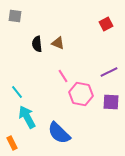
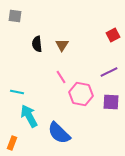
red square: moved 7 px right, 11 px down
brown triangle: moved 4 px right, 2 px down; rotated 40 degrees clockwise
pink line: moved 2 px left, 1 px down
cyan line: rotated 40 degrees counterclockwise
cyan arrow: moved 2 px right, 1 px up
orange rectangle: rotated 48 degrees clockwise
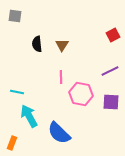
purple line: moved 1 px right, 1 px up
pink line: rotated 32 degrees clockwise
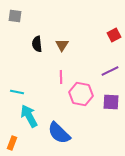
red square: moved 1 px right
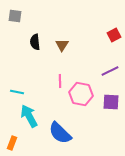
black semicircle: moved 2 px left, 2 px up
pink line: moved 1 px left, 4 px down
blue semicircle: moved 1 px right
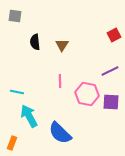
pink hexagon: moved 6 px right
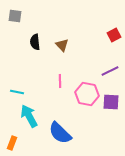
brown triangle: rotated 16 degrees counterclockwise
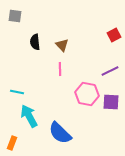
pink line: moved 12 px up
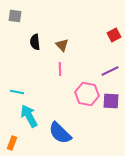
purple square: moved 1 px up
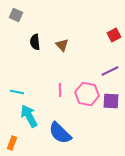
gray square: moved 1 px right, 1 px up; rotated 16 degrees clockwise
pink line: moved 21 px down
